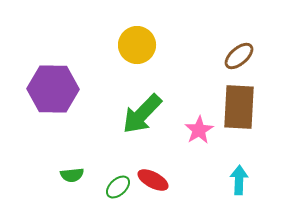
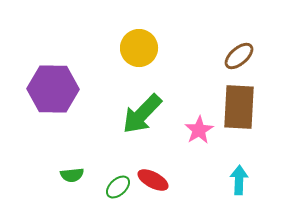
yellow circle: moved 2 px right, 3 px down
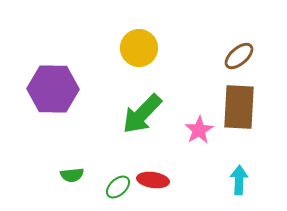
red ellipse: rotated 20 degrees counterclockwise
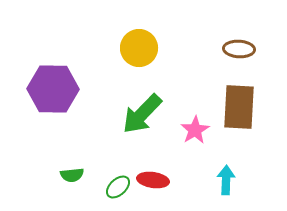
brown ellipse: moved 7 px up; rotated 44 degrees clockwise
pink star: moved 4 px left
cyan arrow: moved 13 px left
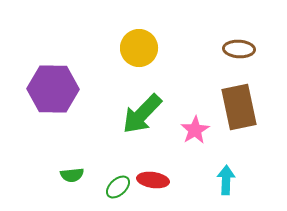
brown rectangle: rotated 15 degrees counterclockwise
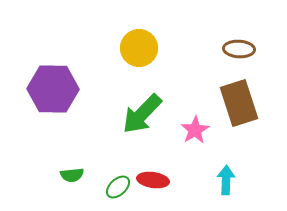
brown rectangle: moved 4 px up; rotated 6 degrees counterclockwise
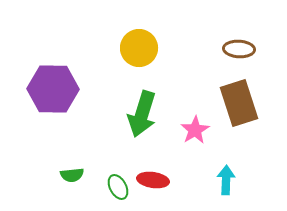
green arrow: rotated 27 degrees counterclockwise
green ellipse: rotated 75 degrees counterclockwise
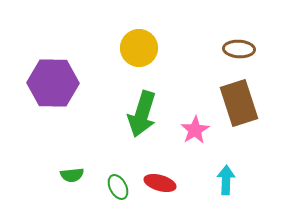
purple hexagon: moved 6 px up
red ellipse: moved 7 px right, 3 px down; rotated 8 degrees clockwise
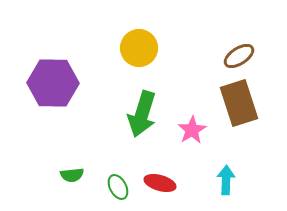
brown ellipse: moved 7 px down; rotated 36 degrees counterclockwise
pink star: moved 3 px left
